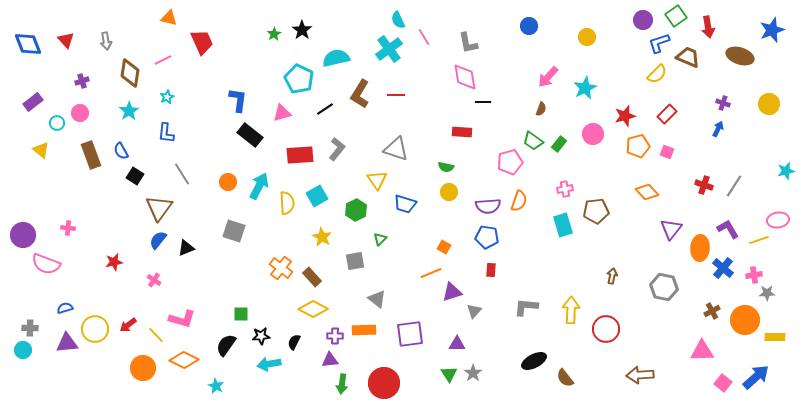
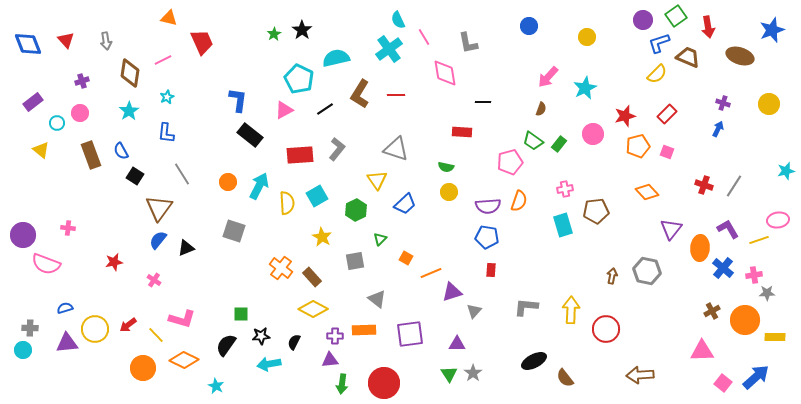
pink diamond at (465, 77): moved 20 px left, 4 px up
pink triangle at (282, 113): moved 2 px right, 3 px up; rotated 12 degrees counterclockwise
blue trapezoid at (405, 204): rotated 60 degrees counterclockwise
orange square at (444, 247): moved 38 px left, 11 px down
gray hexagon at (664, 287): moved 17 px left, 16 px up
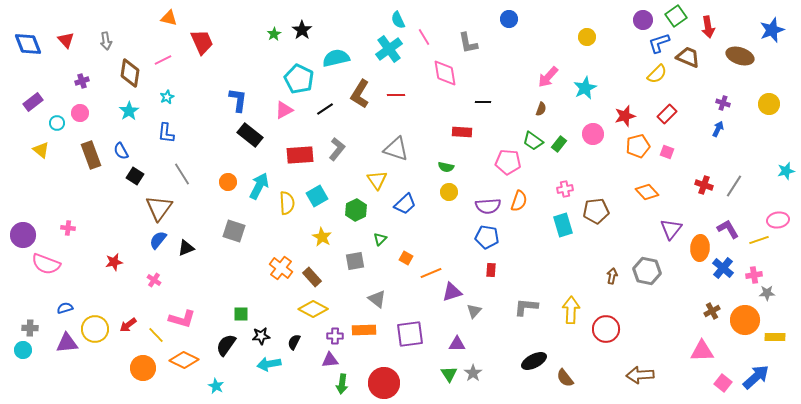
blue circle at (529, 26): moved 20 px left, 7 px up
pink pentagon at (510, 162): moved 2 px left; rotated 20 degrees clockwise
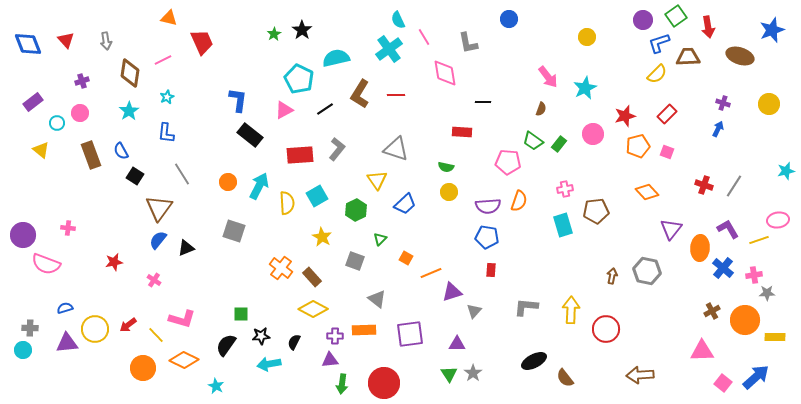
brown trapezoid at (688, 57): rotated 25 degrees counterclockwise
pink arrow at (548, 77): rotated 80 degrees counterclockwise
gray square at (355, 261): rotated 30 degrees clockwise
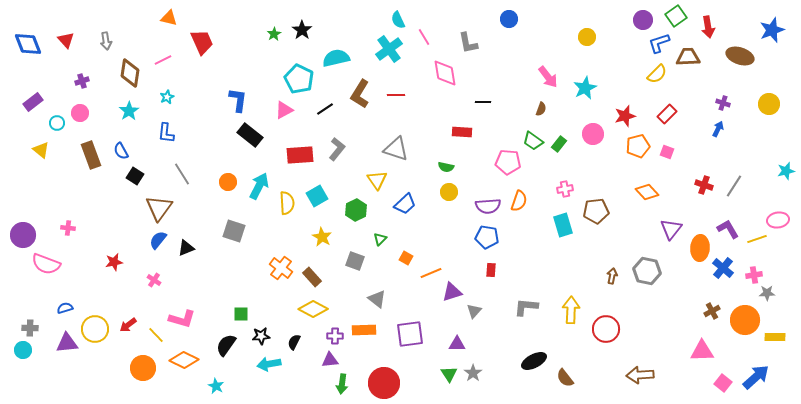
yellow line at (759, 240): moved 2 px left, 1 px up
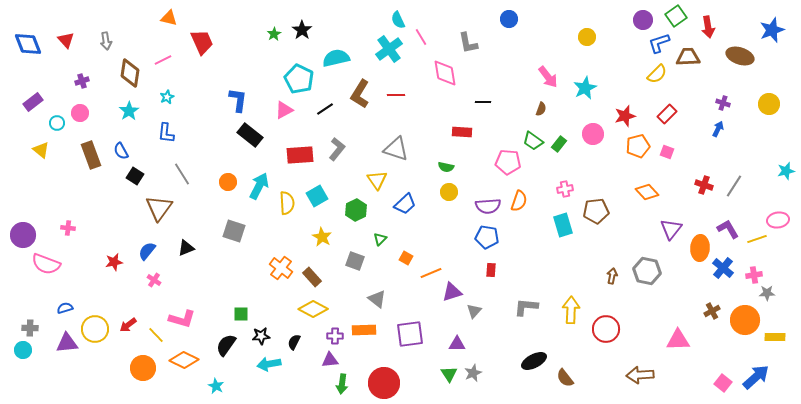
pink line at (424, 37): moved 3 px left
blue semicircle at (158, 240): moved 11 px left, 11 px down
pink triangle at (702, 351): moved 24 px left, 11 px up
gray star at (473, 373): rotated 12 degrees clockwise
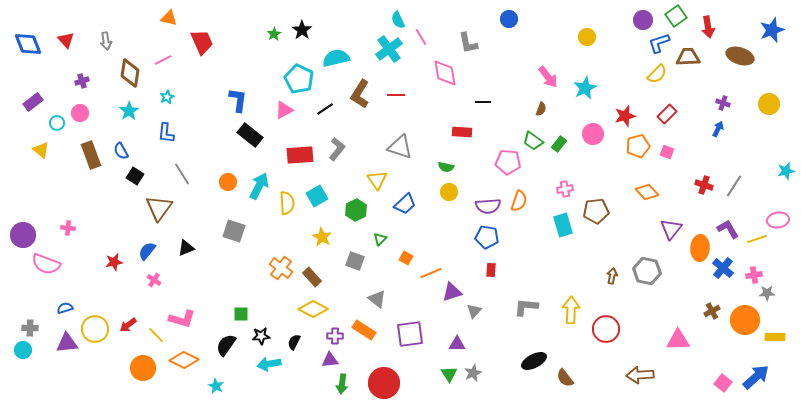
gray triangle at (396, 149): moved 4 px right, 2 px up
orange rectangle at (364, 330): rotated 35 degrees clockwise
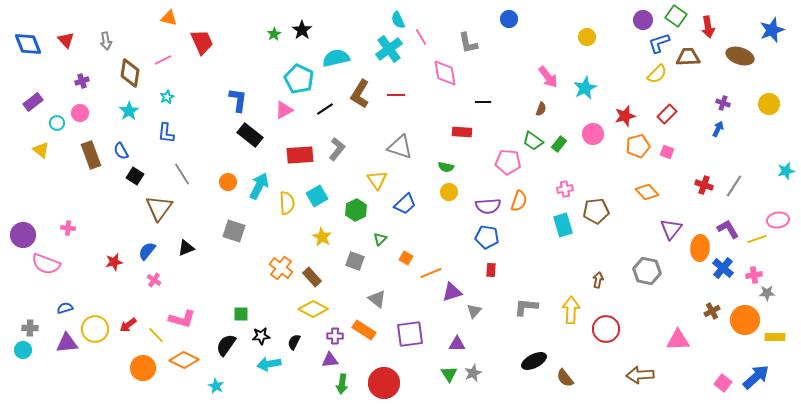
green square at (676, 16): rotated 20 degrees counterclockwise
brown arrow at (612, 276): moved 14 px left, 4 px down
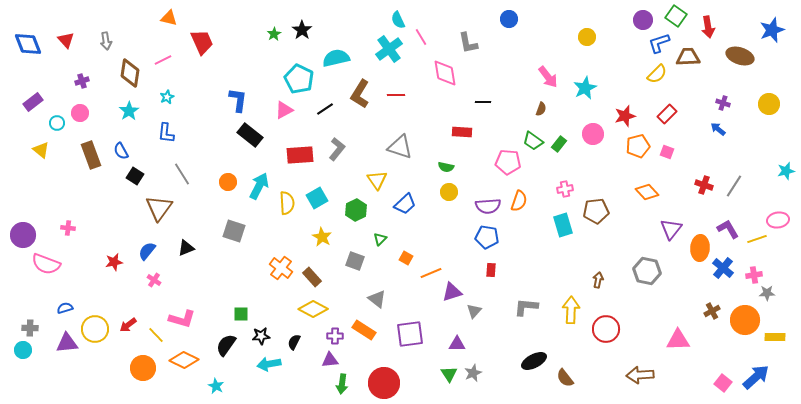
blue arrow at (718, 129): rotated 77 degrees counterclockwise
cyan square at (317, 196): moved 2 px down
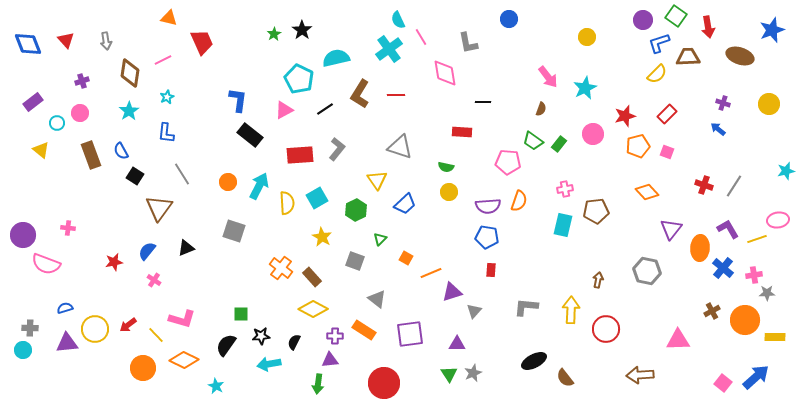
cyan rectangle at (563, 225): rotated 30 degrees clockwise
green arrow at (342, 384): moved 24 px left
